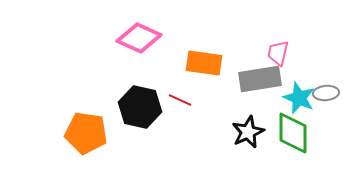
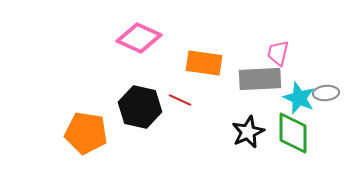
gray rectangle: rotated 6 degrees clockwise
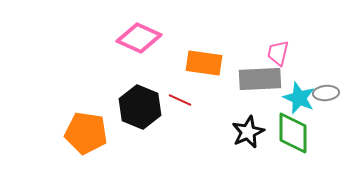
black hexagon: rotated 9 degrees clockwise
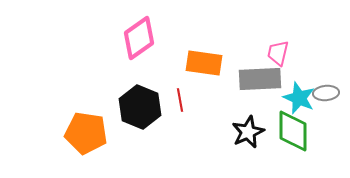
pink diamond: rotated 60 degrees counterclockwise
red line: rotated 55 degrees clockwise
green diamond: moved 2 px up
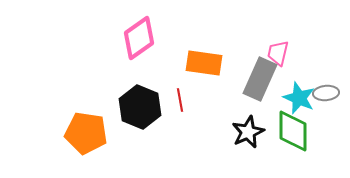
gray rectangle: rotated 63 degrees counterclockwise
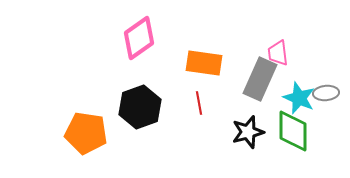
pink trapezoid: rotated 20 degrees counterclockwise
red line: moved 19 px right, 3 px down
black hexagon: rotated 18 degrees clockwise
black star: rotated 8 degrees clockwise
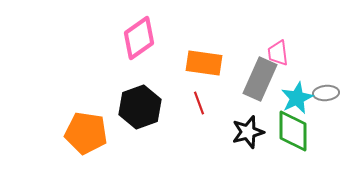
cyan star: moved 2 px left; rotated 24 degrees clockwise
red line: rotated 10 degrees counterclockwise
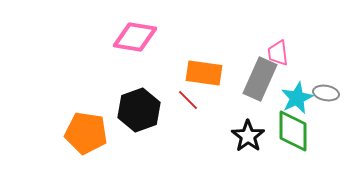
pink diamond: moved 4 px left, 1 px up; rotated 45 degrees clockwise
orange rectangle: moved 10 px down
gray ellipse: rotated 15 degrees clockwise
red line: moved 11 px left, 3 px up; rotated 25 degrees counterclockwise
black hexagon: moved 1 px left, 3 px down
black star: moved 4 px down; rotated 20 degrees counterclockwise
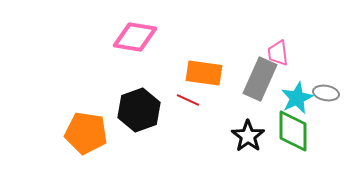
red line: rotated 20 degrees counterclockwise
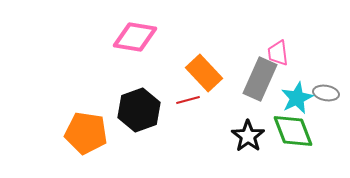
orange rectangle: rotated 39 degrees clockwise
red line: rotated 40 degrees counterclockwise
green diamond: rotated 21 degrees counterclockwise
